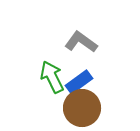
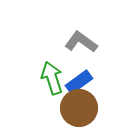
green arrow: moved 1 px down; rotated 8 degrees clockwise
brown circle: moved 3 px left
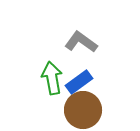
green arrow: rotated 8 degrees clockwise
brown circle: moved 4 px right, 2 px down
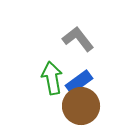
gray L-shape: moved 3 px left, 3 px up; rotated 16 degrees clockwise
brown circle: moved 2 px left, 4 px up
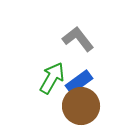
green arrow: rotated 40 degrees clockwise
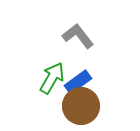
gray L-shape: moved 3 px up
blue rectangle: moved 1 px left
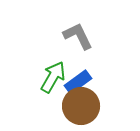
gray L-shape: rotated 12 degrees clockwise
green arrow: moved 1 px right, 1 px up
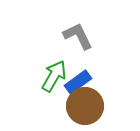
green arrow: moved 1 px right, 1 px up
brown circle: moved 4 px right
